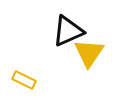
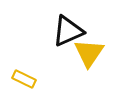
yellow rectangle: moved 1 px up
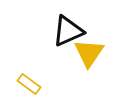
yellow rectangle: moved 5 px right, 5 px down; rotated 10 degrees clockwise
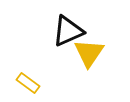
yellow rectangle: moved 1 px left, 1 px up
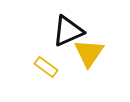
yellow rectangle: moved 18 px right, 16 px up
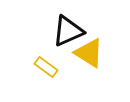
yellow triangle: rotated 32 degrees counterclockwise
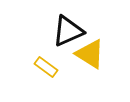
yellow triangle: moved 1 px right, 1 px down
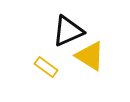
yellow triangle: moved 2 px down
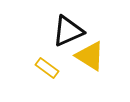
yellow rectangle: moved 1 px right, 1 px down
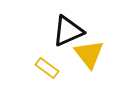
yellow triangle: moved 1 px left, 2 px up; rotated 20 degrees clockwise
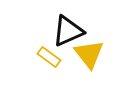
yellow rectangle: moved 2 px right, 11 px up
